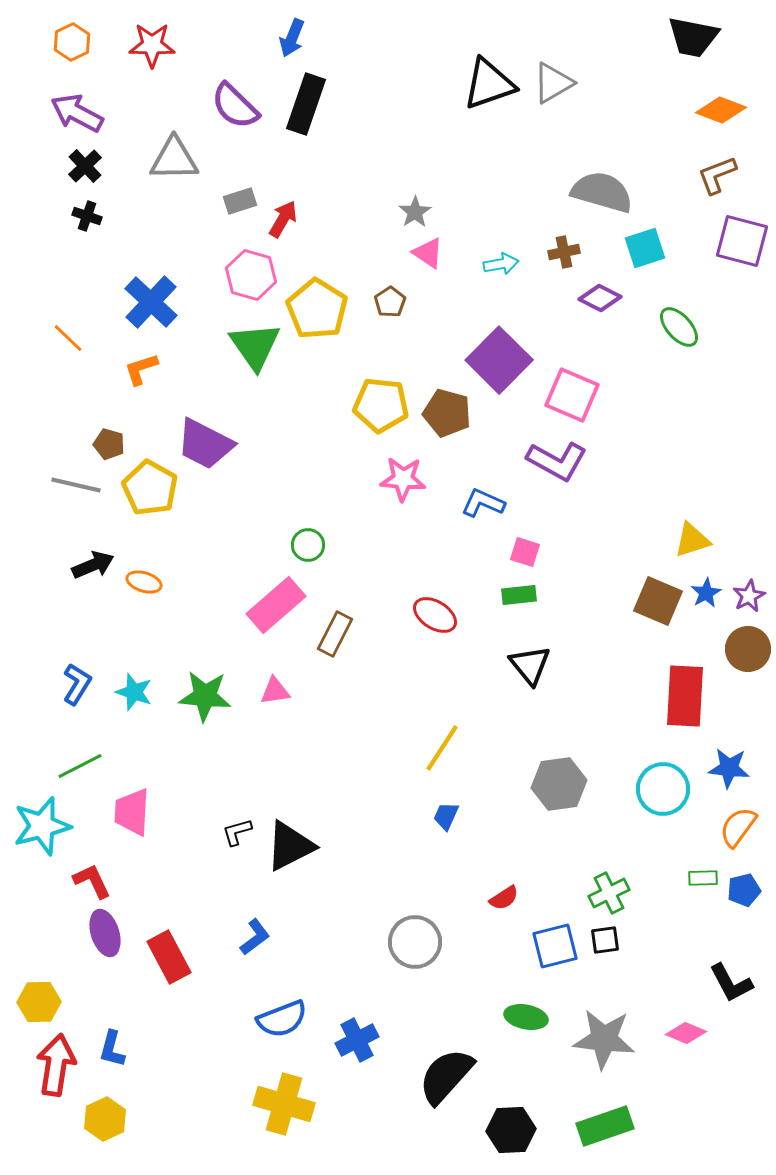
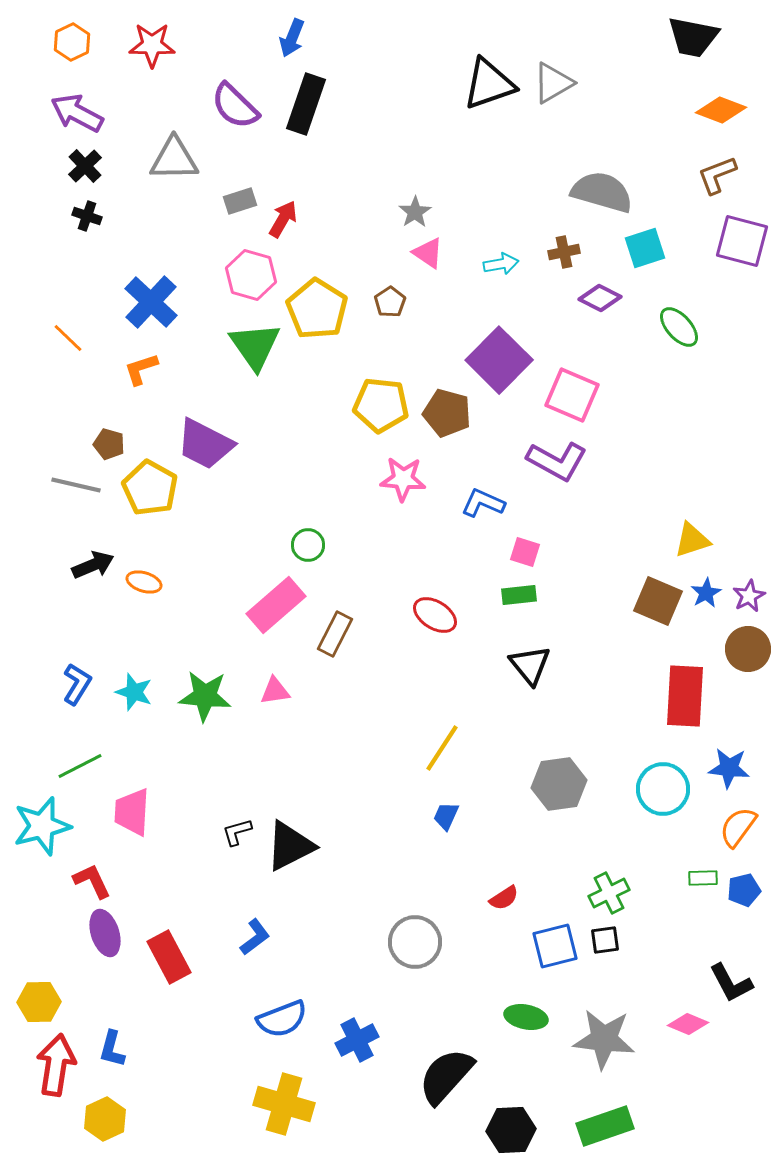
pink diamond at (686, 1033): moved 2 px right, 9 px up
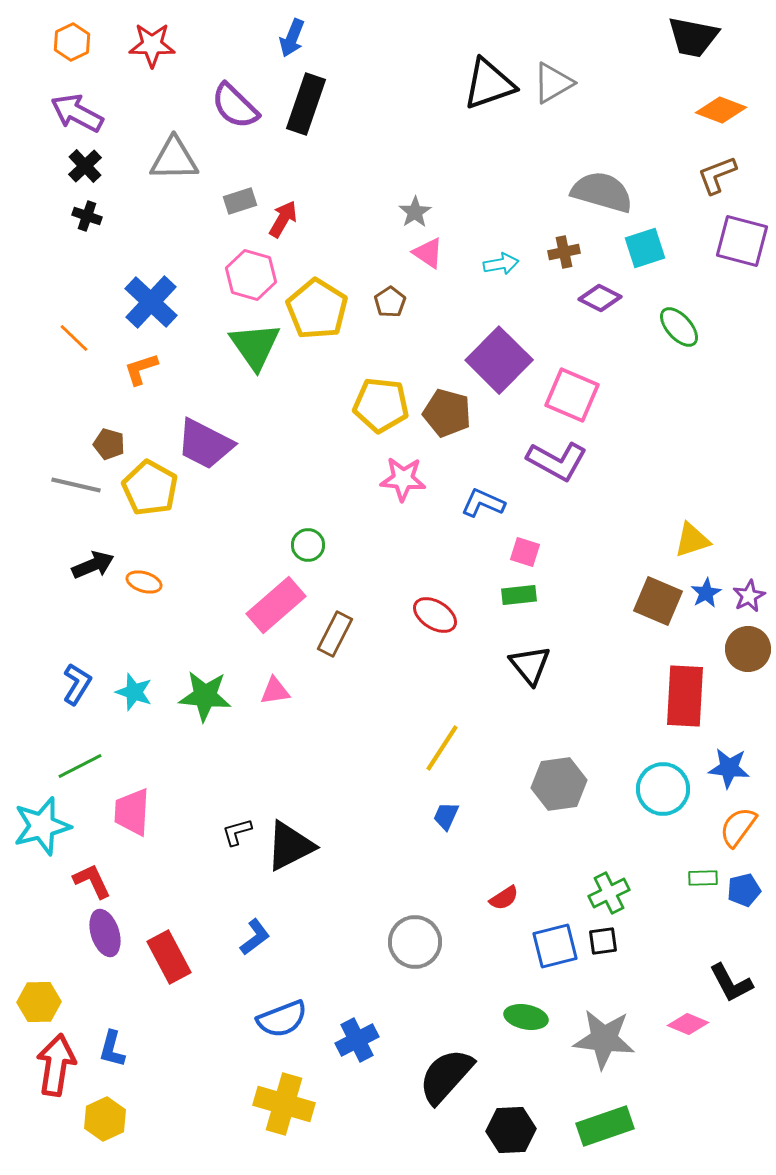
orange line at (68, 338): moved 6 px right
black square at (605, 940): moved 2 px left, 1 px down
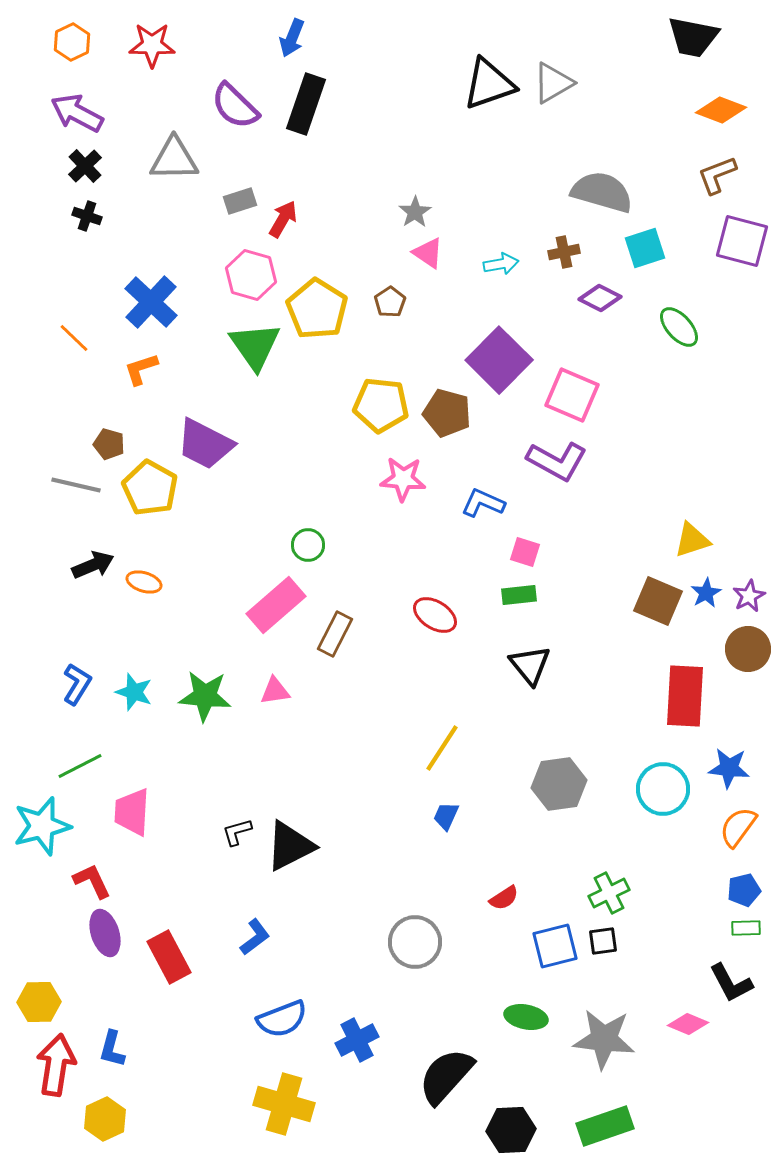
green rectangle at (703, 878): moved 43 px right, 50 px down
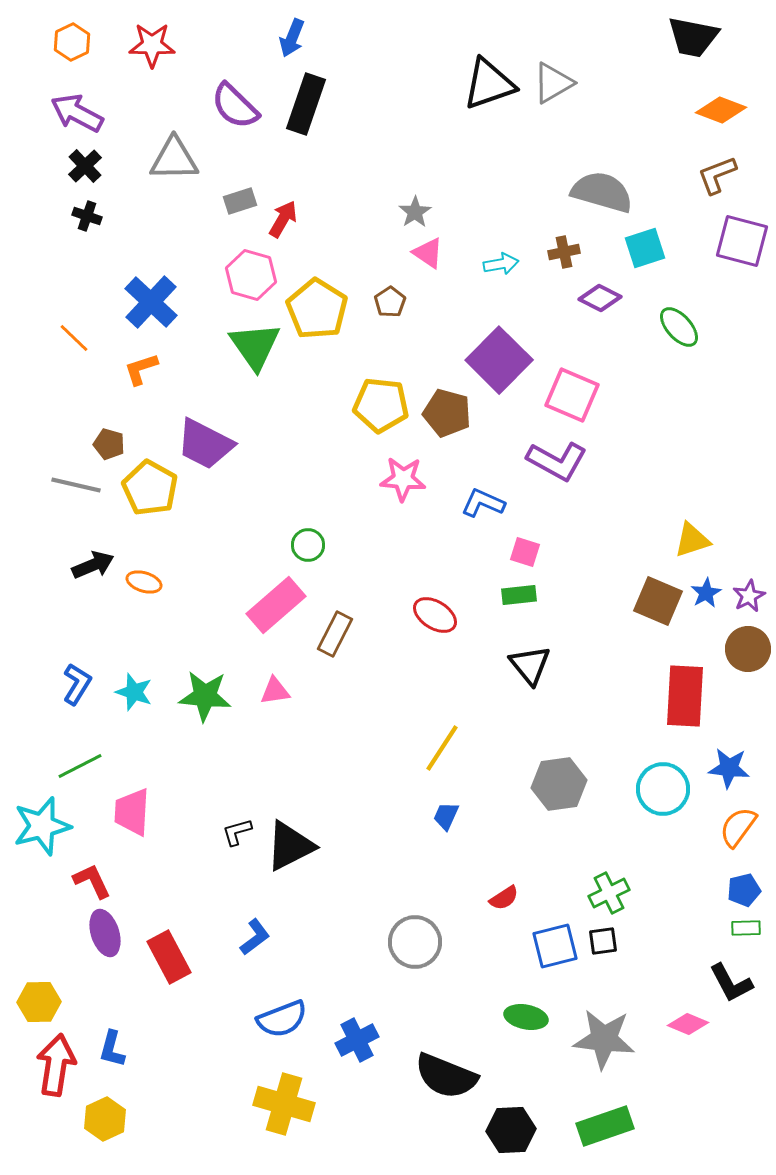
black semicircle at (446, 1076): rotated 110 degrees counterclockwise
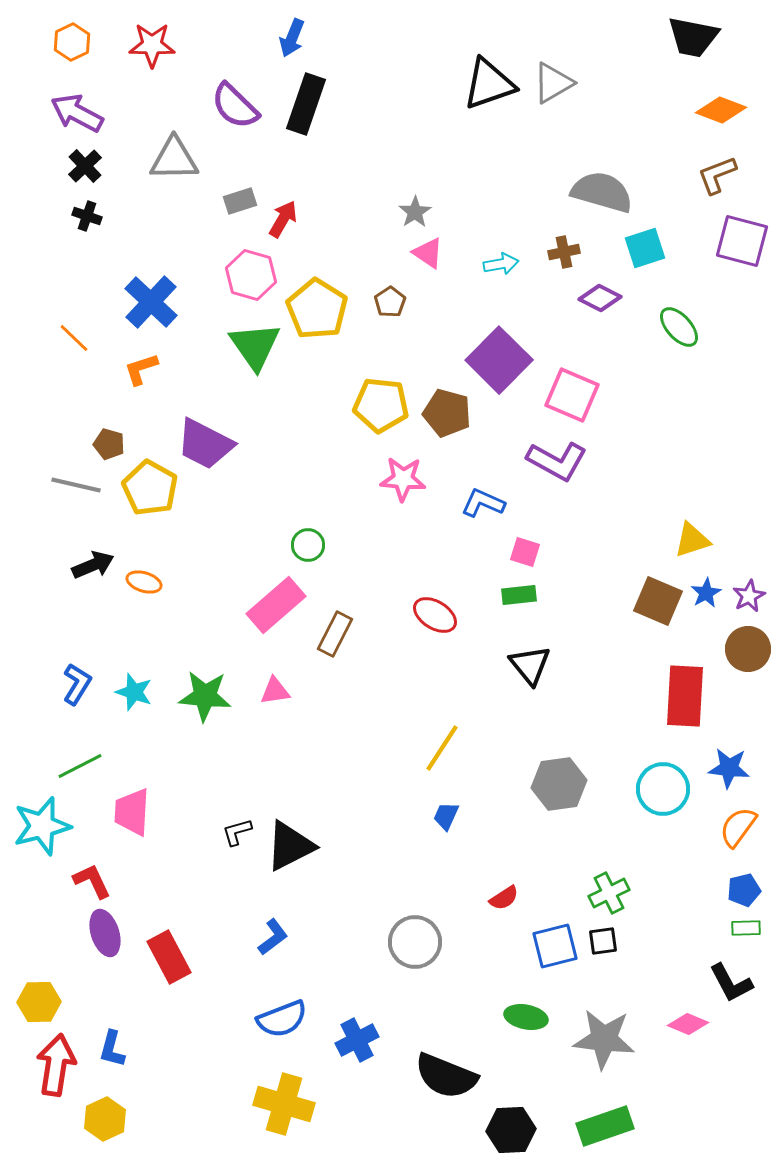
blue L-shape at (255, 937): moved 18 px right
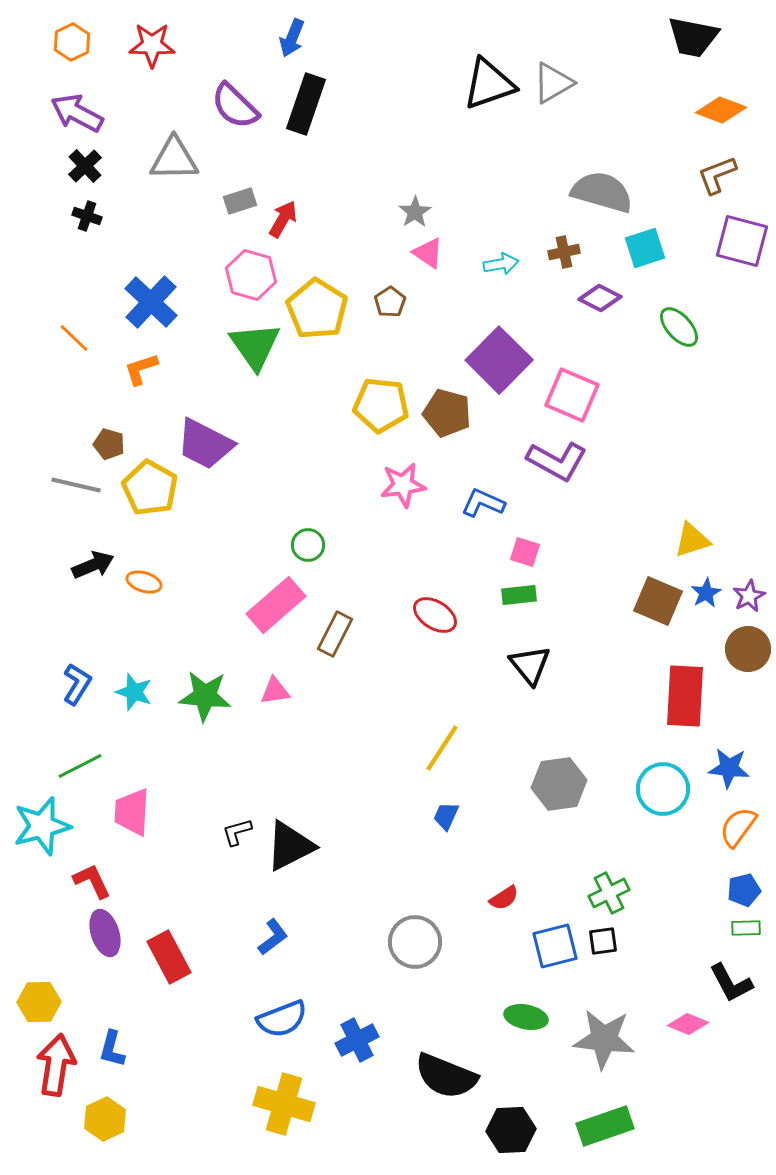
pink star at (403, 479): moved 6 px down; rotated 12 degrees counterclockwise
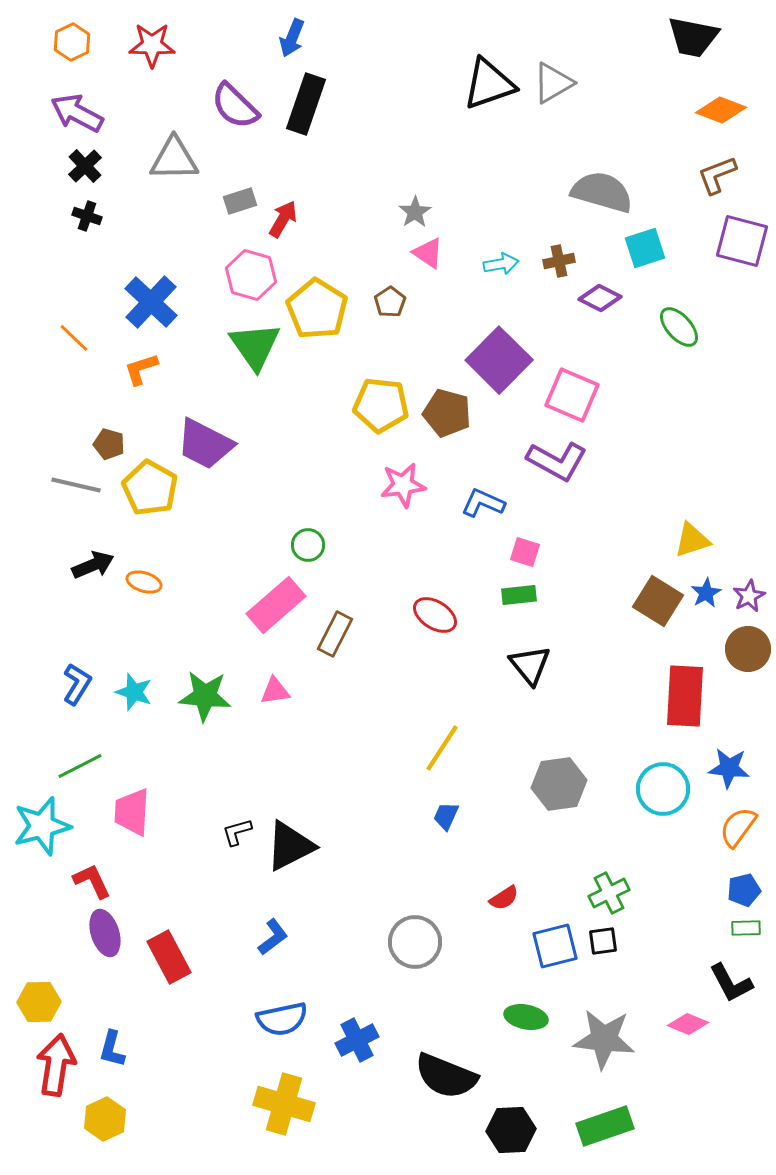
brown cross at (564, 252): moved 5 px left, 9 px down
brown square at (658, 601): rotated 9 degrees clockwise
blue semicircle at (282, 1019): rotated 9 degrees clockwise
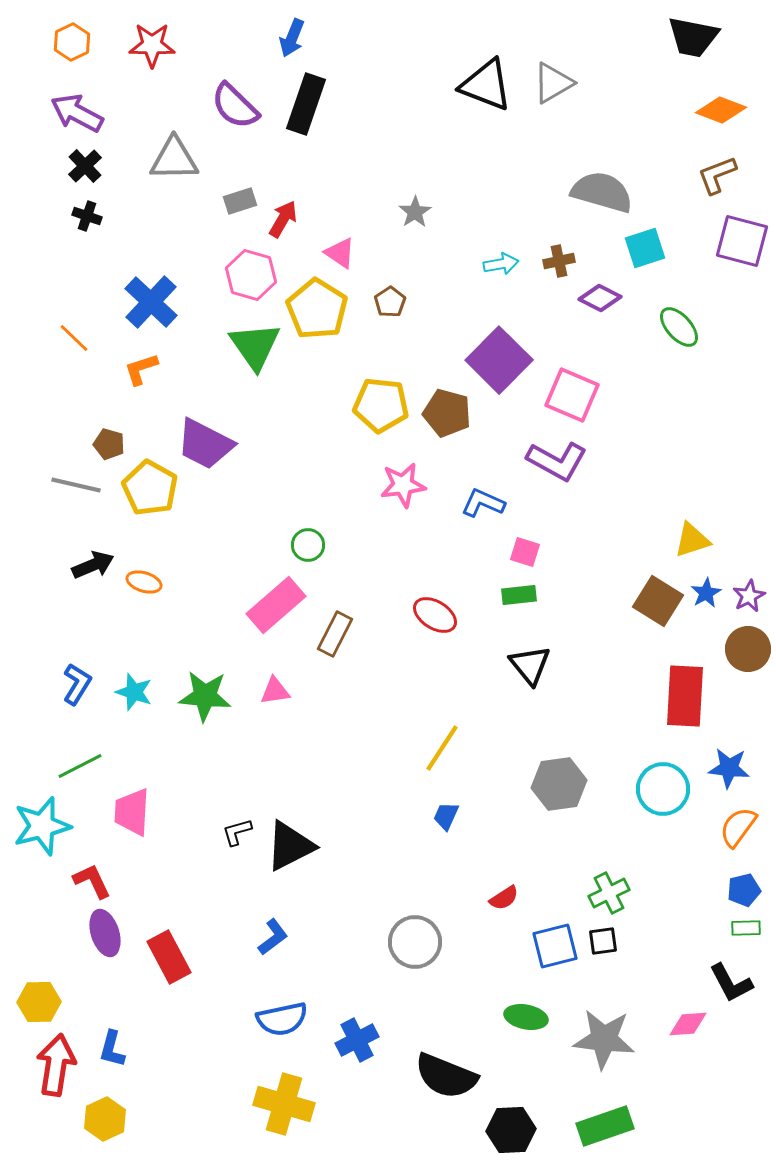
black triangle at (489, 84): moved 3 px left, 1 px down; rotated 40 degrees clockwise
pink triangle at (428, 253): moved 88 px left
pink diamond at (688, 1024): rotated 27 degrees counterclockwise
